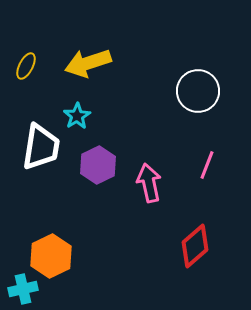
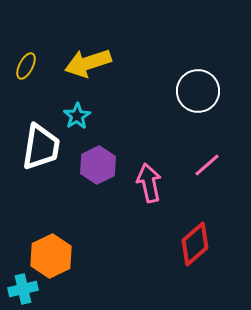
pink line: rotated 28 degrees clockwise
red diamond: moved 2 px up
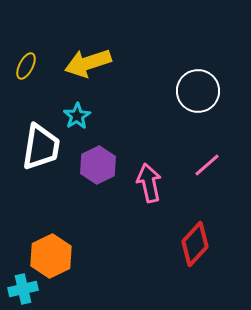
red diamond: rotated 6 degrees counterclockwise
